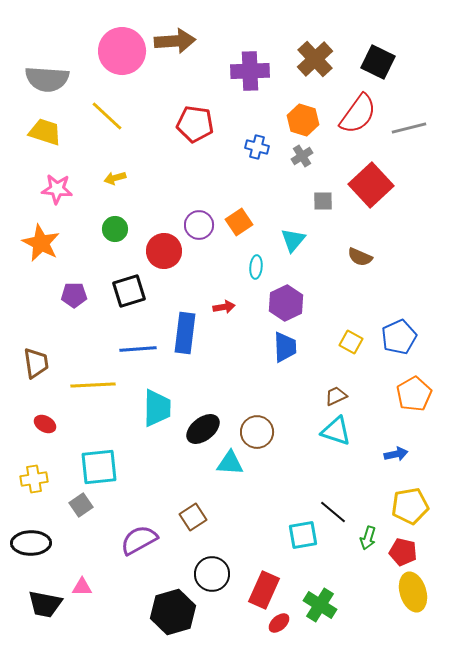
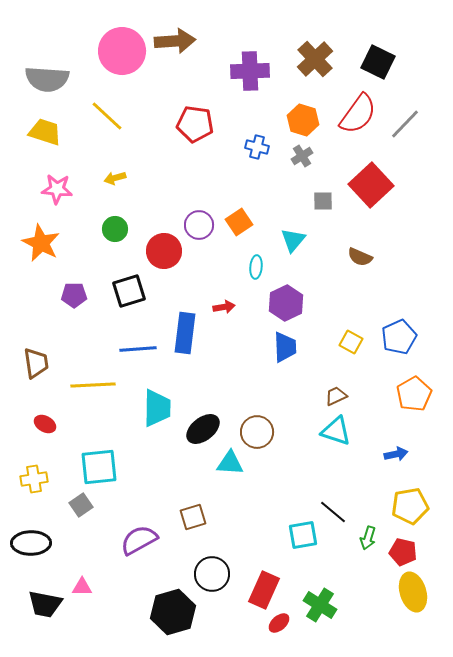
gray line at (409, 128): moved 4 px left, 4 px up; rotated 32 degrees counterclockwise
brown square at (193, 517): rotated 16 degrees clockwise
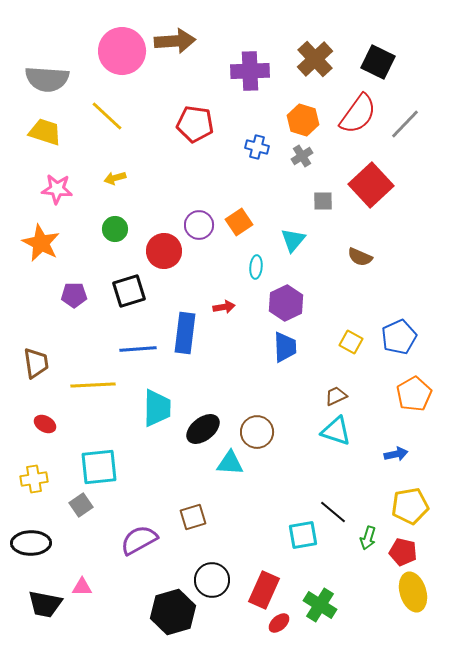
black circle at (212, 574): moved 6 px down
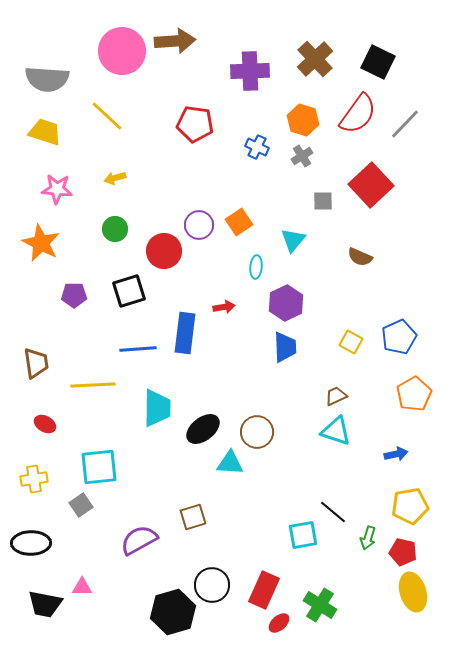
blue cross at (257, 147): rotated 10 degrees clockwise
black circle at (212, 580): moved 5 px down
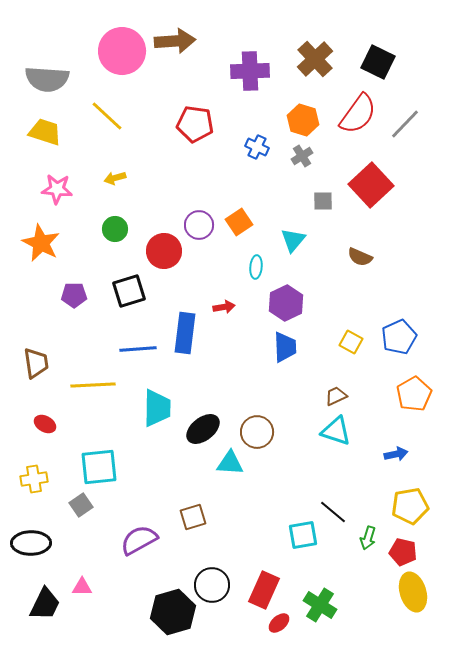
black trapezoid at (45, 604): rotated 75 degrees counterclockwise
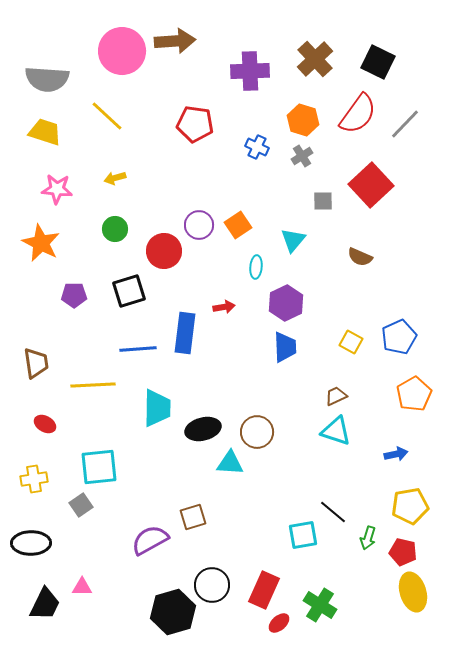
orange square at (239, 222): moved 1 px left, 3 px down
black ellipse at (203, 429): rotated 24 degrees clockwise
purple semicircle at (139, 540): moved 11 px right
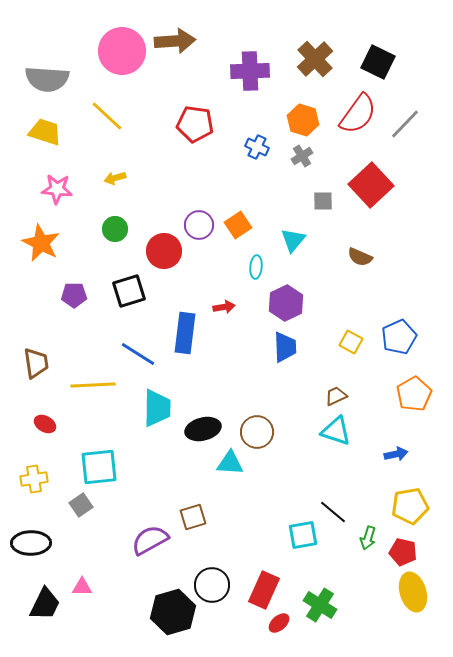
blue line at (138, 349): moved 5 px down; rotated 36 degrees clockwise
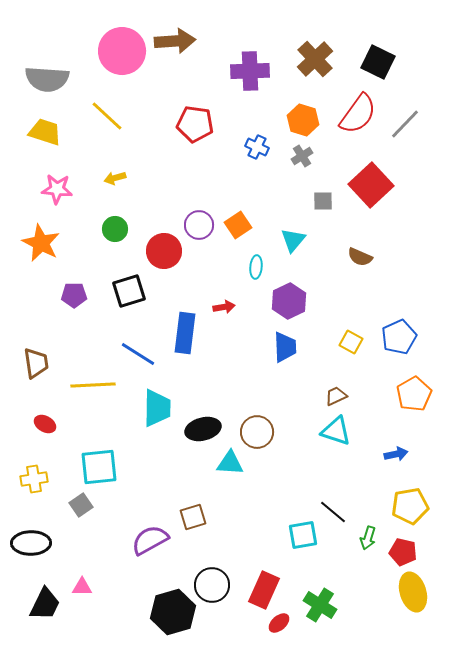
purple hexagon at (286, 303): moved 3 px right, 2 px up
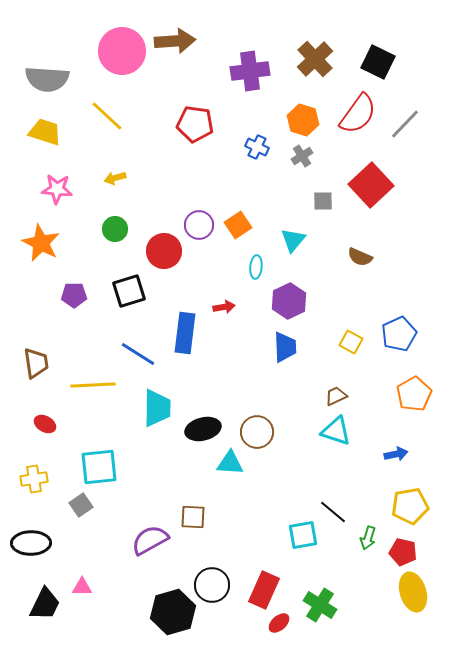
purple cross at (250, 71): rotated 6 degrees counterclockwise
blue pentagon at (399, 337): moved 3 px up
brown square at (193, 517): rotated 20 degrees clockwise
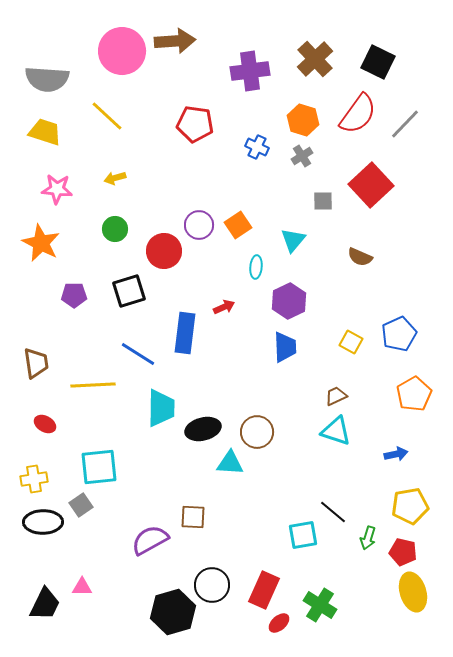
red arrow at (224, 307): rotated 15 degrees counterclockwise
cyan trapezoid at (157, 408): moved 4 px right
black ellipse at (31, 543): moved 12 px right, 21 px up
